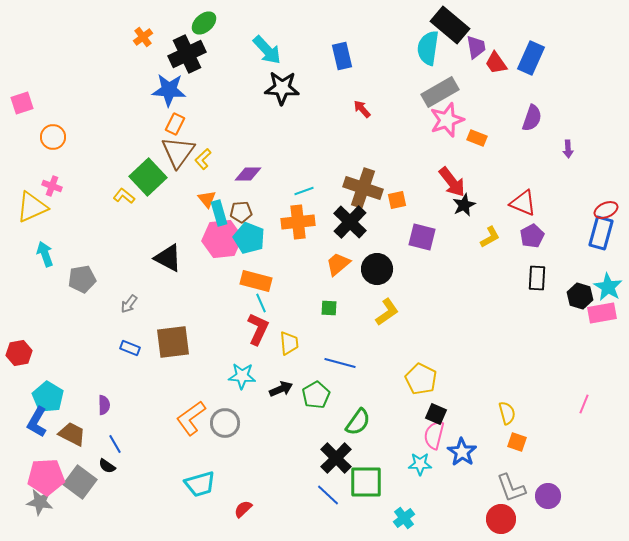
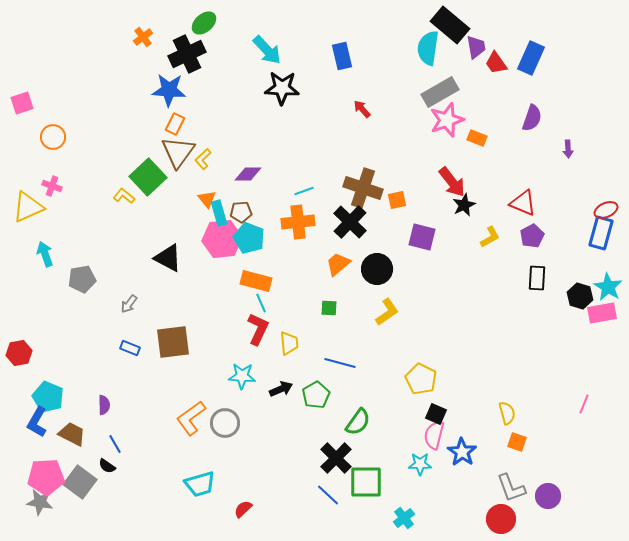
yellow triangle at (32, 207): moved 4 px left
cyan pentagon at (48, 397): rotated 8 degrees counterclockwise
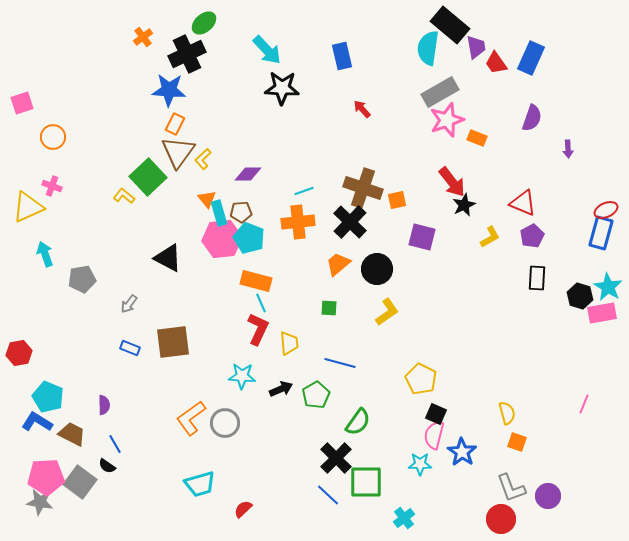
blue L-shape at (37, 422): rotated 92 degrees clockwise
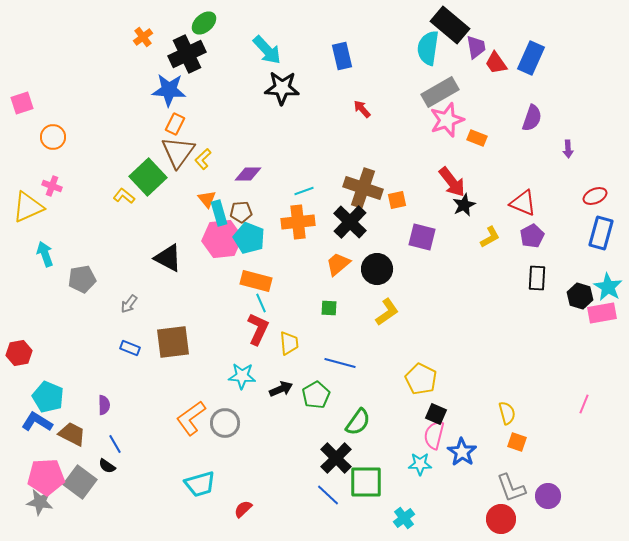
red ellipse at (606, 210): moved 11 px left, 14 px up
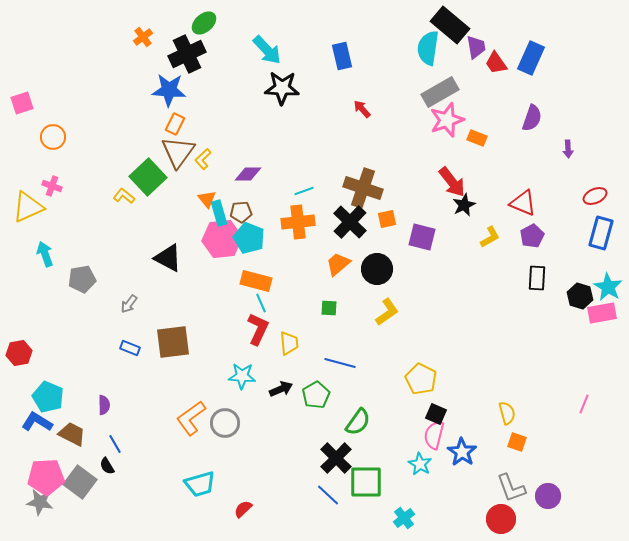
orange square at (397, 200): moved 10 px left, 19 px down
cyan star at (420, 464): rotated 30 degrees clockwise
black semicircle at (107, 466): rotated 24 degrees clockwise
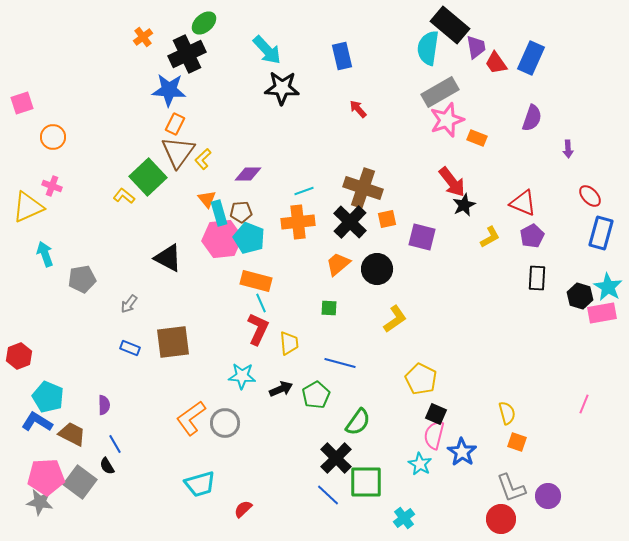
red arrow at (362, 109): moved 4 px left
red ellipse at (595, 196): moved 5 px left; rotated 70 degrees clockwise
yellow L-shape at (387, 312): moved 8 px right, 7 px down
red hexagon at (19, 353): moved 3 px down; rotated 10 degrees counterclockwise
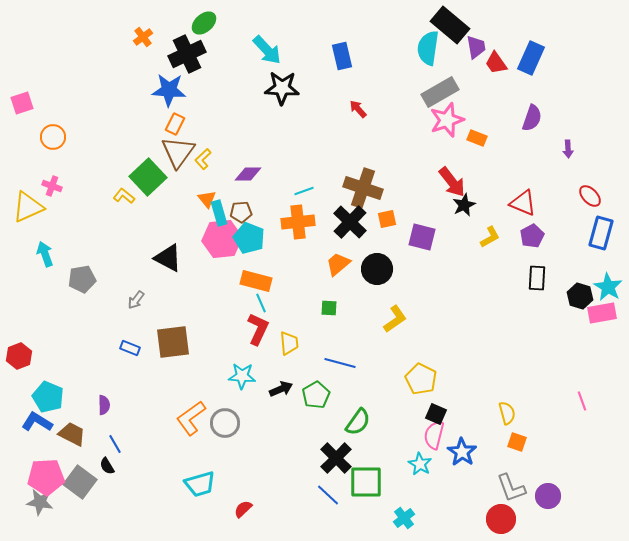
gray arrow at (129, 304): moved 7 px right, 4 px up
pink line at (584, 404): moved 2 px left, 3 px up; rotated 42 degrees counterclockwise
